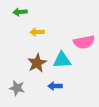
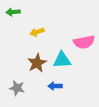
green arrow: moved 7 px left
yellow arrow: rotated 16 degrees counterclockwise
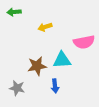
green arrow: moved 1 px right
yellow arrow: moved 8 px right, 5 px up
brown star: moved 3 px down; rotated 18 degrees clockwise
blue arrow: rotated 96 degrees counterclockwise
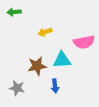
yellow arrow: moved 5 px down
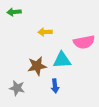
yellow arrow: rotated 16 degrees clockwise
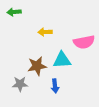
gray star: moved 3 px right, 4 px up; rotated 14 degrees counterclockwise
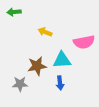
yellow arrow: rotated 24 degrees clockwise
blue arrow: moved 5 px right, 3 px up
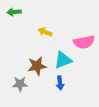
cyan triangle: moved 1 px right; rotated 18 degrees counterclockwise
